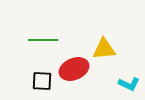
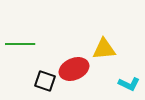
green line: moved 23 px left, 4 px down
black square: moved 3 px right; rotated 15 degrees clockwise
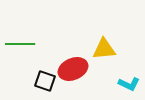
red ellipse: moved 1 px left
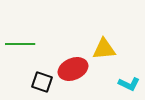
black square: moved 3 px left, 1 px down
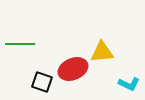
yellow triangle: moved 2 px left, 3 px down
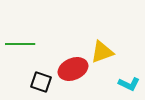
yellow triangle: rotated 15 degrees counterclockwise
black square: moved 1 px left
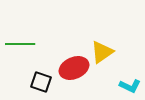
yellow triangle: rotated 15 degrees counterclockwise
red ellipse: moved 1 px right, 1 px up
cyan L-shape: moved 1 px right, 2 px down
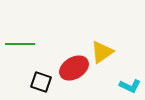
red ellipse: rotated 8 degrees counterclockwise
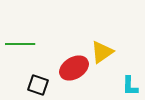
black square: moved 3 px left, 3 px down
cyan L-shape: rotated 65 degrees clockwise
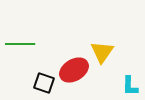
yellow triangle: rotated 20 degrees counterclockwise
red ellipse: moved 2 px down
black square: moved 6 px right, 2 px up
